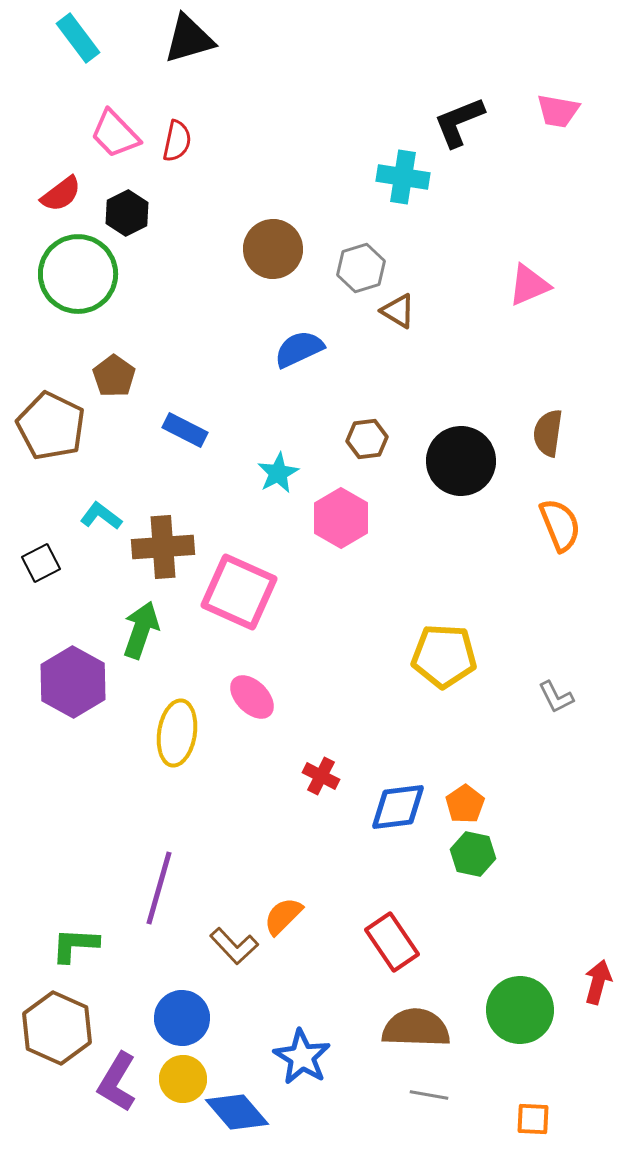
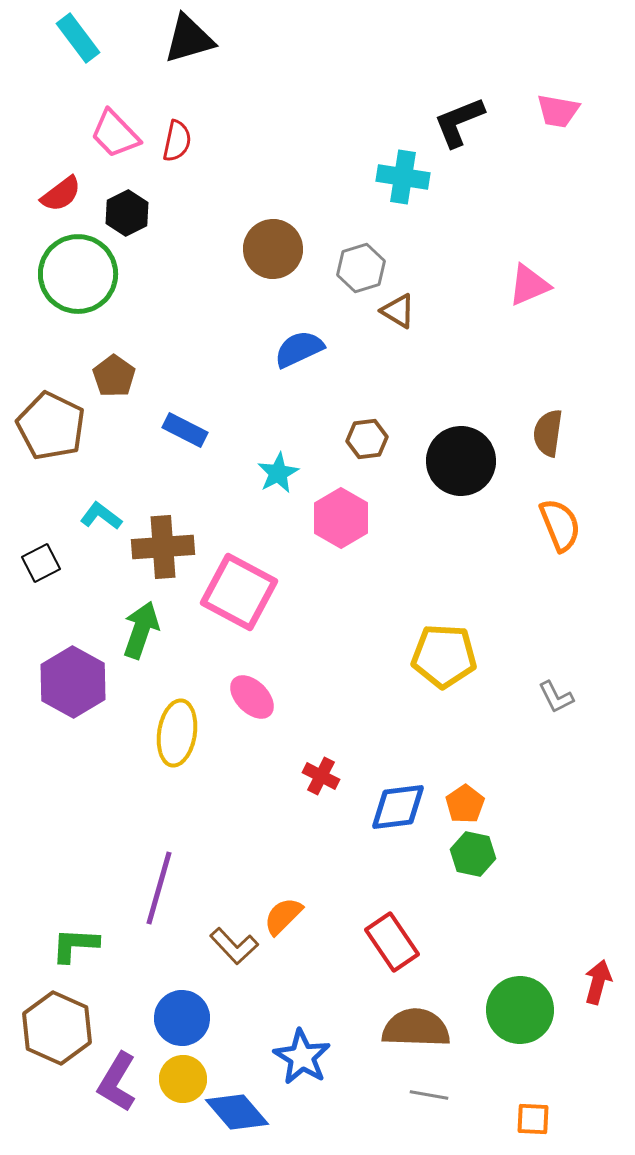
pink square at (239, 592): rotated 4 degrees clockwise
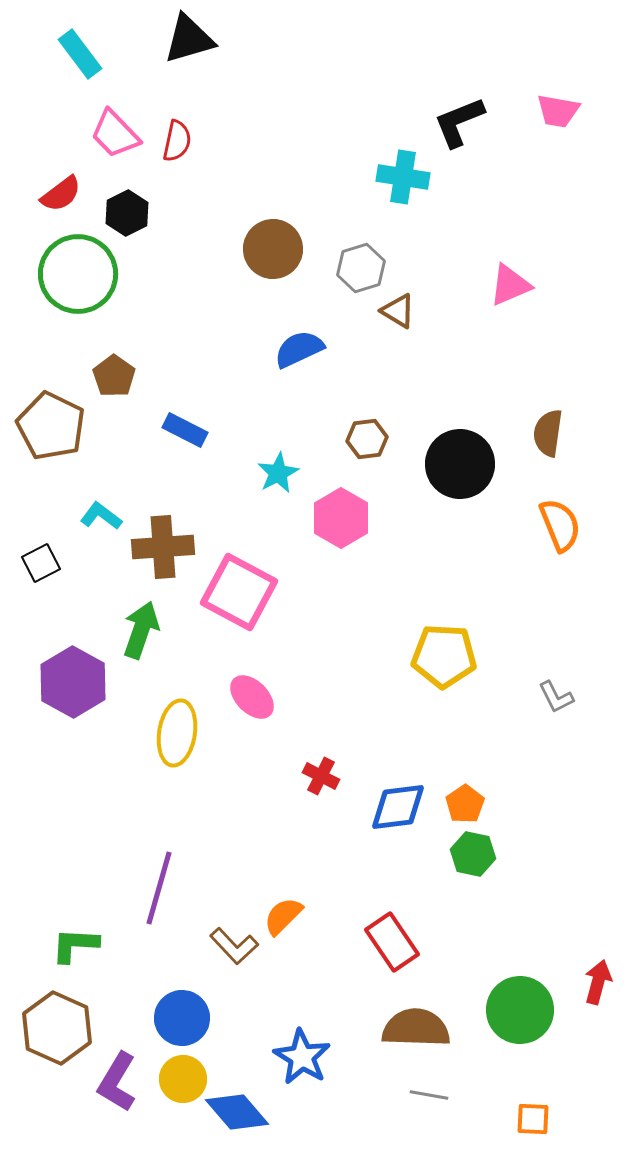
cyan rectangle at (78, 38): moved 2 px right, 16 px down
pink triangle at (529, 285): moved 19 px left
black circle at (461, 461): moved 1 px left, 3 px down
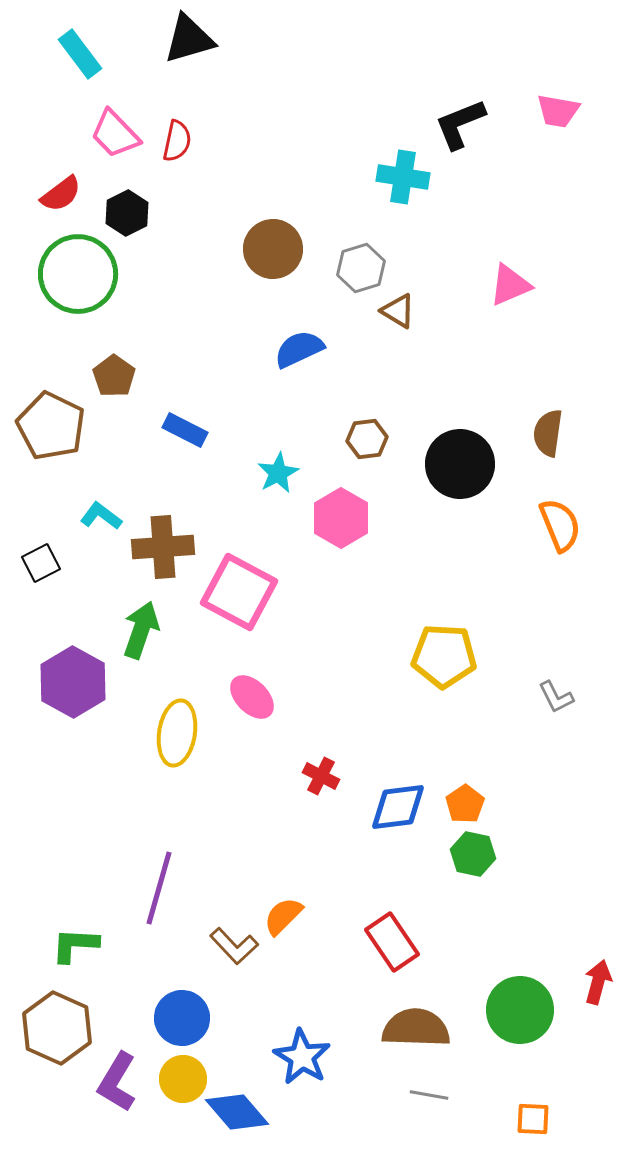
black L-shape at (459, 122): moved 1 px right, 2 px down
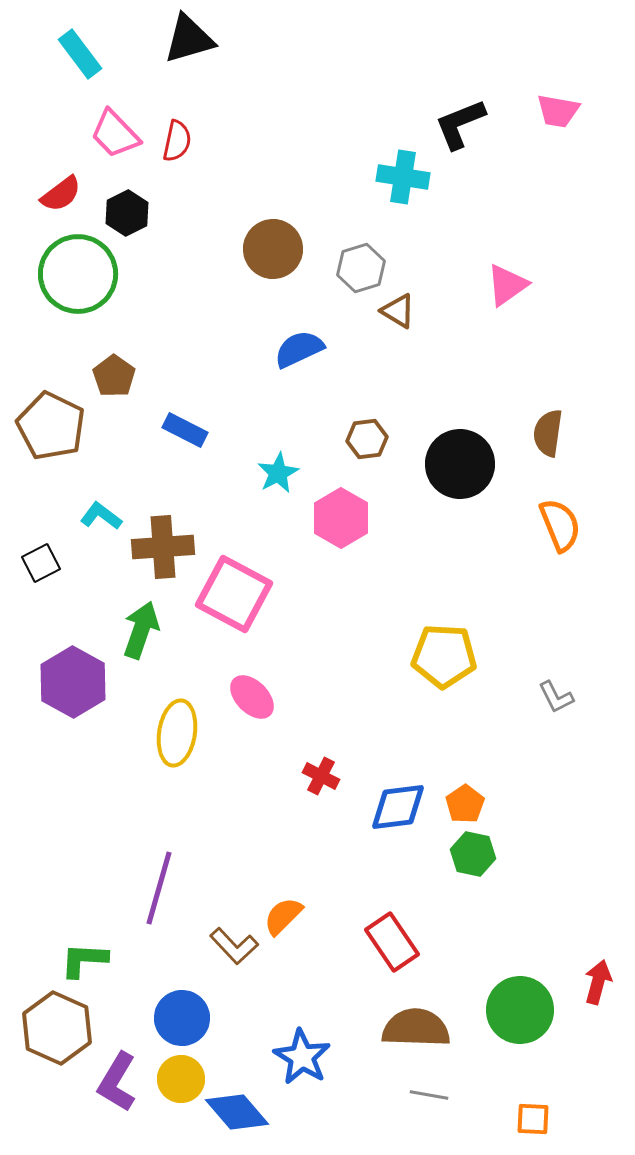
pink triangle at (510, 285): moved 3 px left; rotated 12 degrees counterclockwise
pink square at (239, 592): moved 5 px left, 2 px down
green L-shape at (75, 945): moved 9 px right, 15 px down
yellow circle at (183, 1079): moved 2 px left
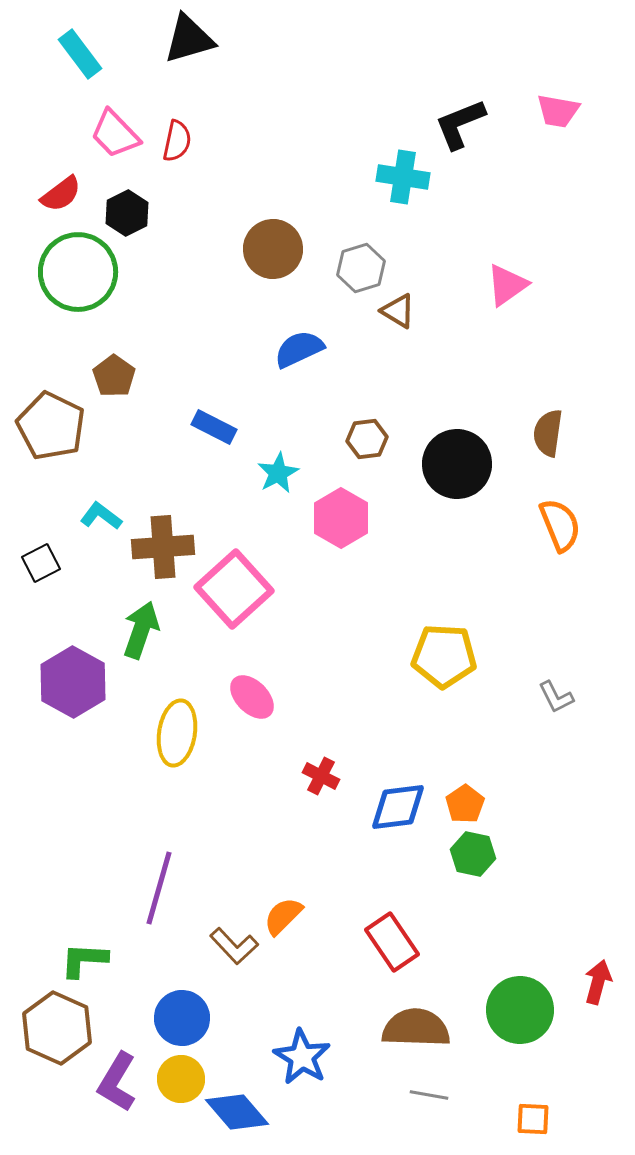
green circle at (78, 274): moved 2 px up
blue rectangle at (185, 430): moved 29 px right, 3 px up
black circle at (460, 464): moved 3 px left
pink square at (234, 594): moved 5 px up; rotated 20 degrees clockwise
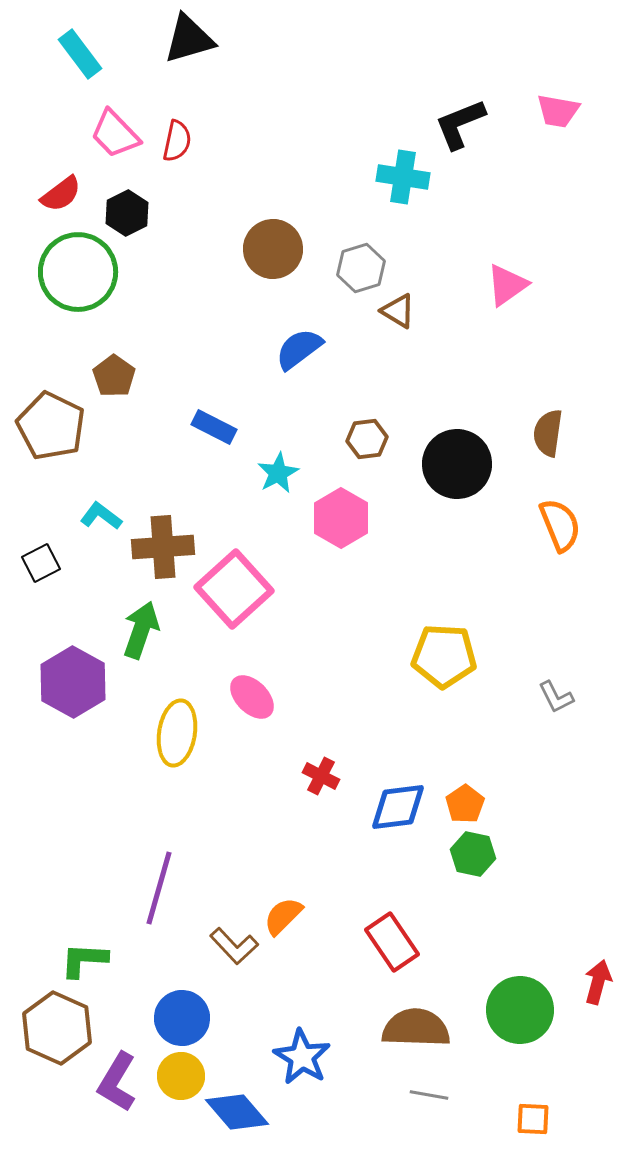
blue semicircle at (299, 349): rotated 12 degrees counterclockwise
yellow circle at (181, 1079): moved 3 px up
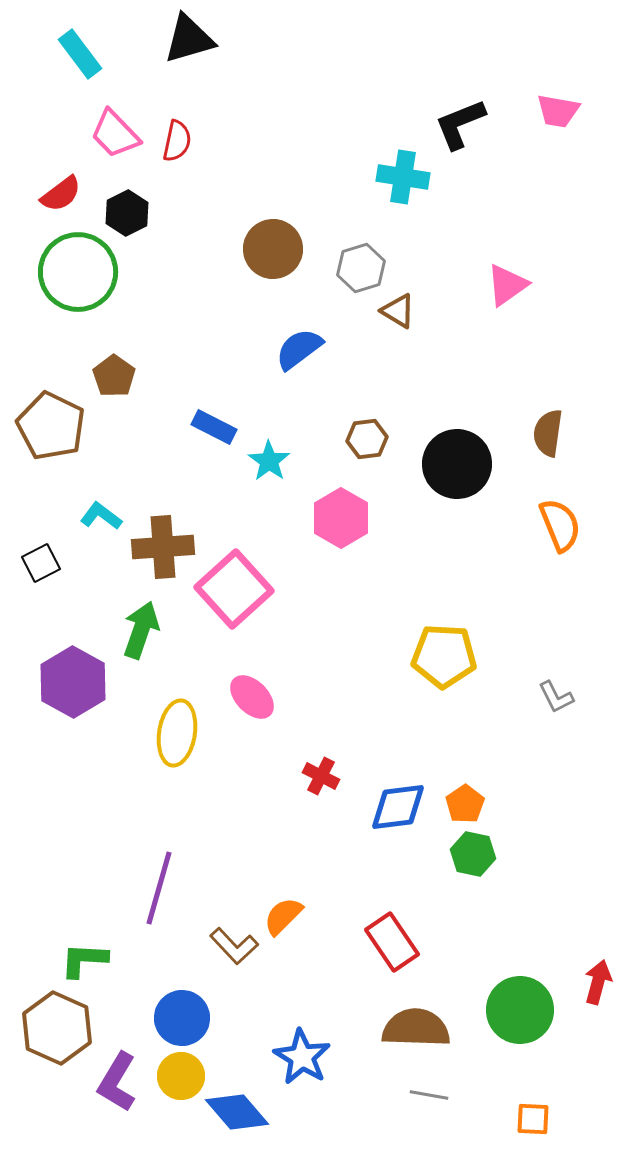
cyan star at (278, 473): moved 9 px left, 12 px up; rotated 9 degrees counterclockwise
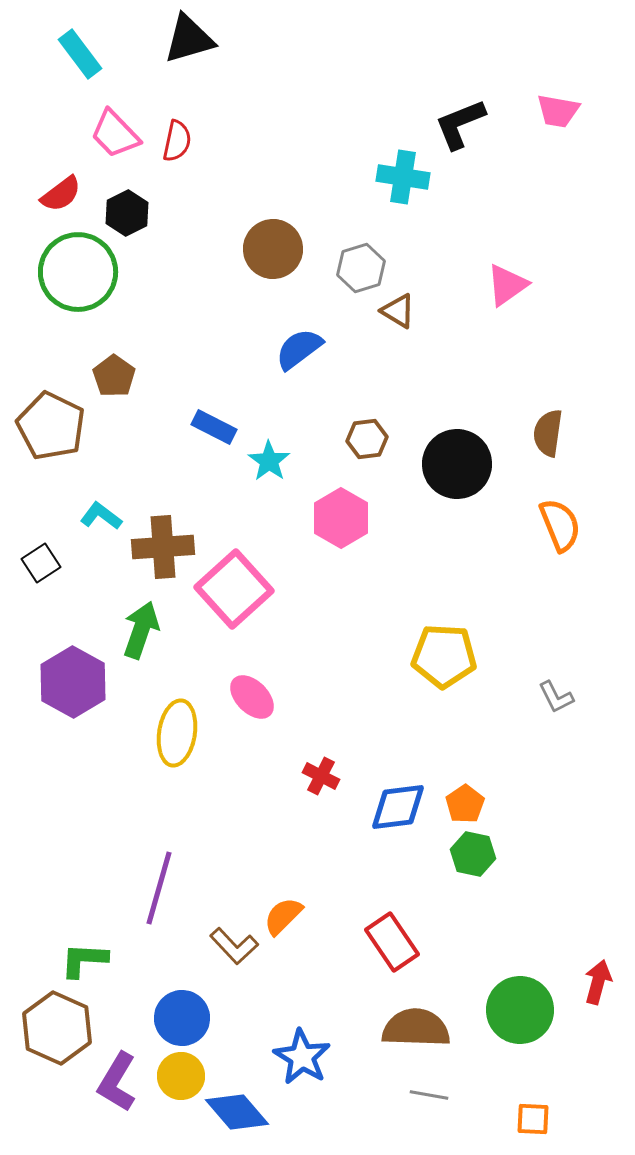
black square at (41, 563): rotated 6 degrees counterclockwise
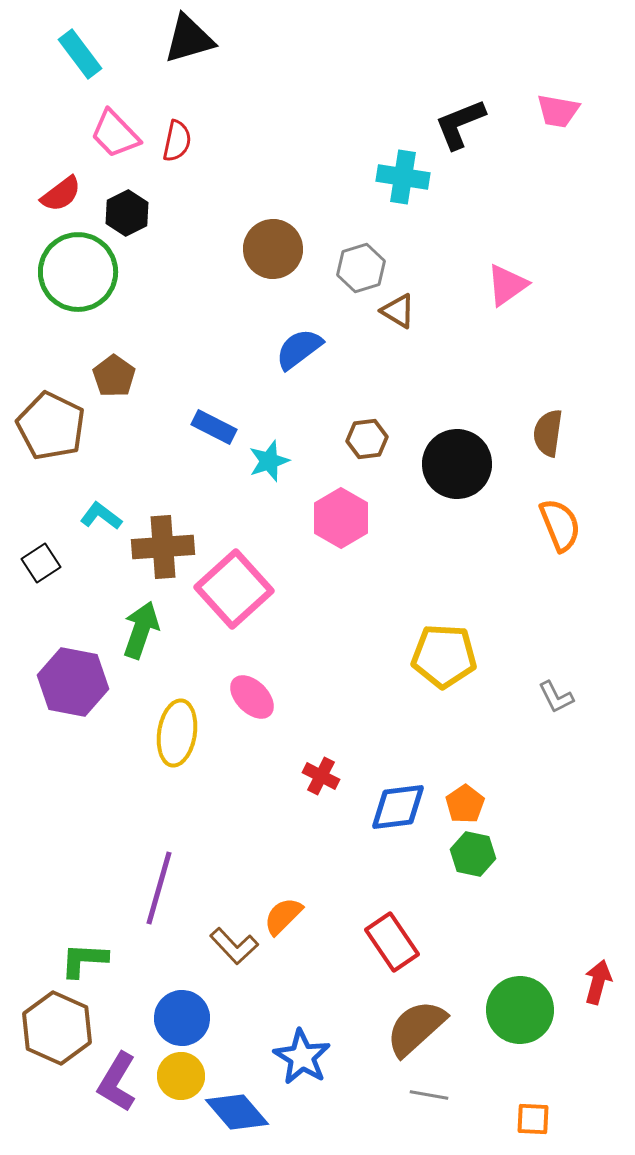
cyan star at (269, 461): rotated 18 degrees clockwise
purple hexagon at (73, 682): rotated 18 degrees counterclockwise
brown semicircle at (416, 1028): rotated 44 degrees counterclockwise
